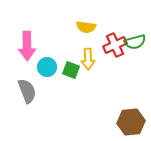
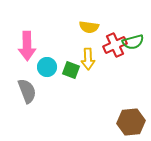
yellow semicircle: moved 3 px right
green semicircle: moved 2 px left
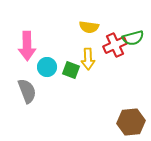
green semicircle: moved 4 px up
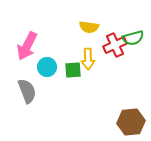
pink arrow: rotated 28 degrees clockwise
green square: moved 2 px right; rotated 24 degrees counterclockwise
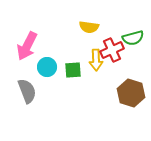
red cross: moved 3 px left, 5 px down
yellow arrow: moved 8 px right, 1 px down
brown hexagon: moved 29 px up; rotated 24 degrees clockwise
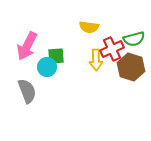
green semicircle: moved 1 px right, 1 px down
red cross: moved 1 px up
green square: moved 17 px left, 14 px up
brown hexagon: moved 26 px up
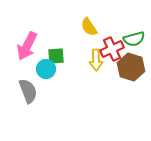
yellow semicircle: rotated 48 degrees clockwise
cyan circle: moved 1 px left, 2 px down
gray semicircle: moved 1 px right
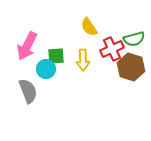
yellow arrow: moved 13 px left
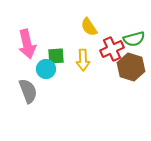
pink arrow: moved 2 px up; rotated 40 degrees counterclockwise
